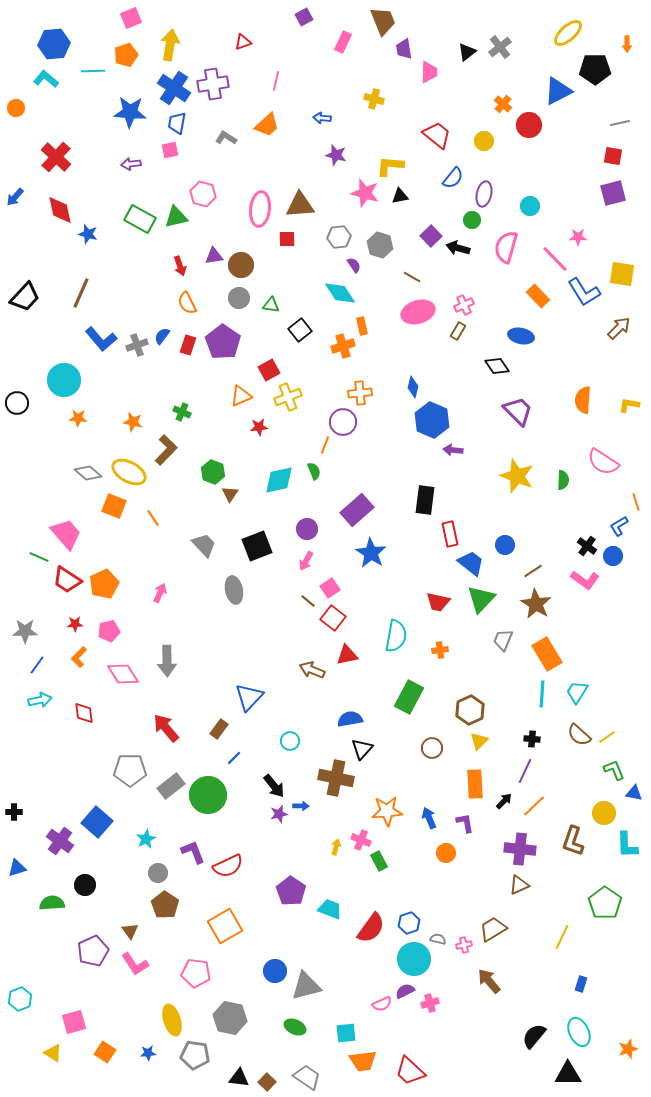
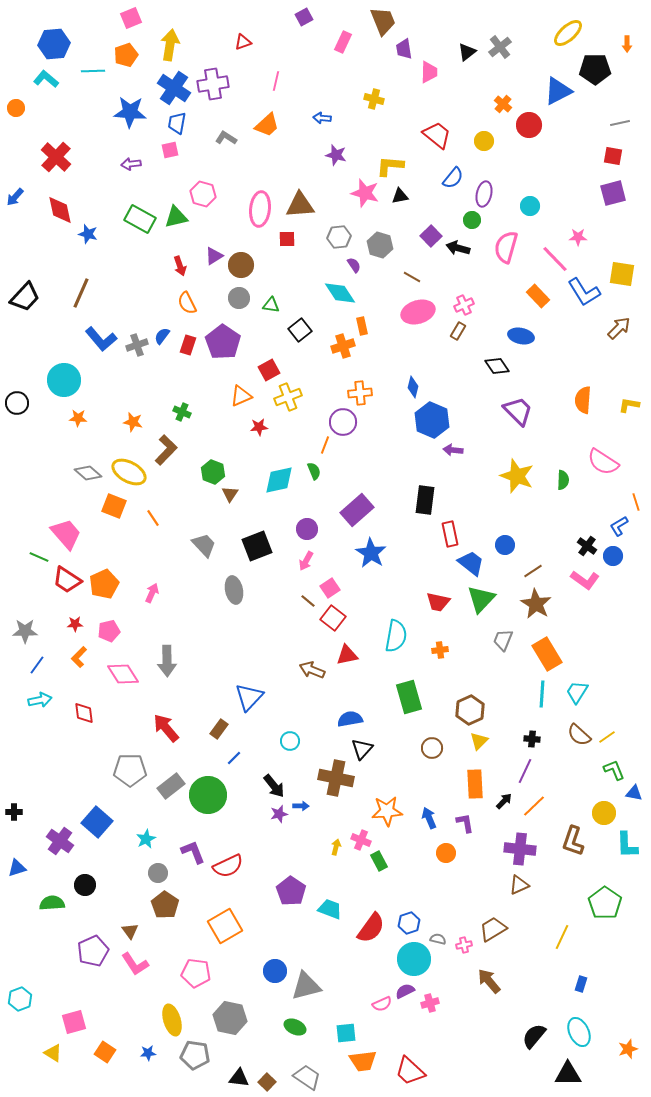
purple triangle at (214, 256): rotated 24 degrees counterclockwise
pink arrow at (160, 593): moved 8 px left
green rectangle at (409, 697): rotated 44 degrees counterclockwise
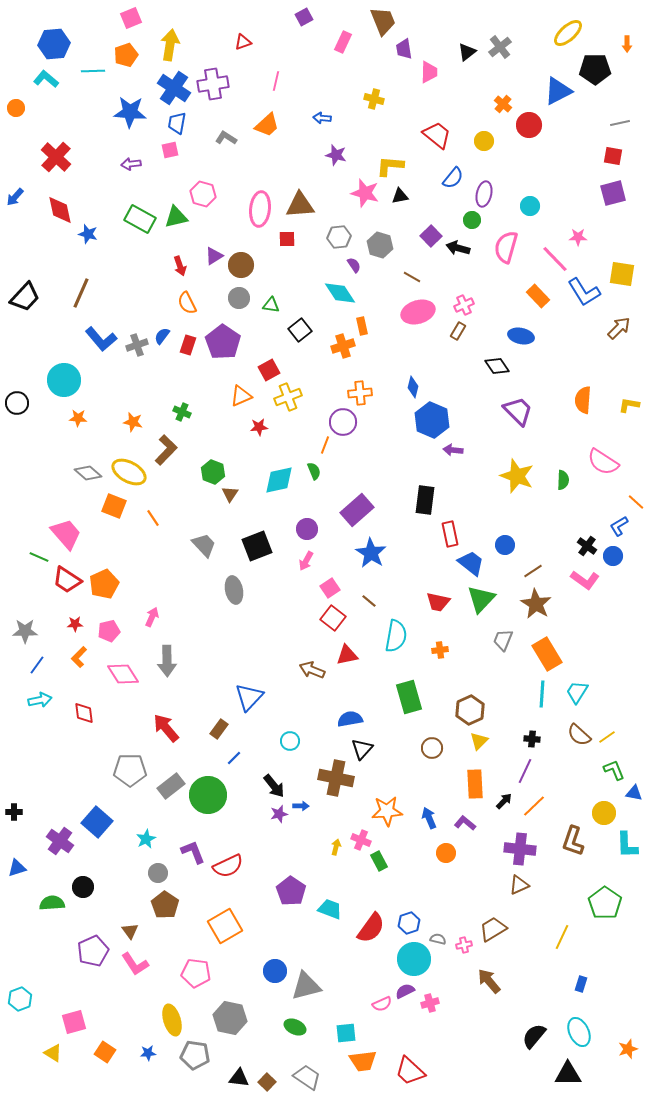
orange line at (636, 502): rotated 30 degrees counterclockwise
pink arrow at (152, 593): moved 24 px down
brown line at (308, 601): moved 61 px right
purple L-shape at (465, 823): rotated 40 degrees counterclockwise
black circle at (85, 885): moved 2 px left, 2 px down
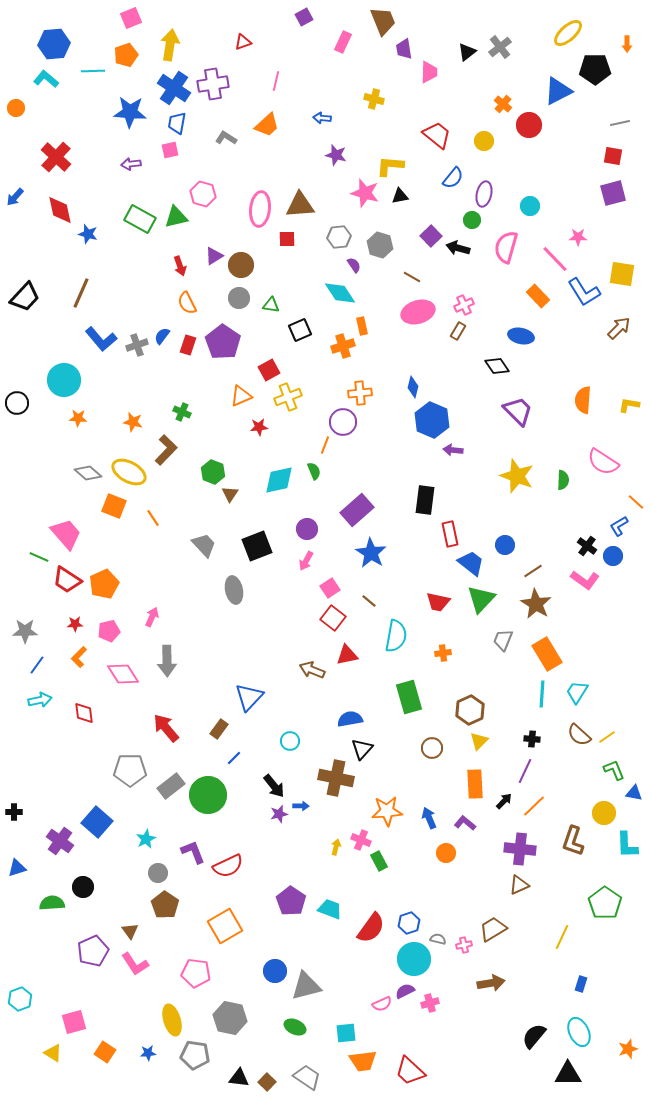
black square at (300, 330): rotated 15 degrees clockwise
orange cross at (440, 650): moved 3 px right, 3 px down
purple pentagon at (291, 891): moved 10 px down
brown arrow at (489, 981): moved 2 px right, 2 px down; rotated 120 degrees clockwise
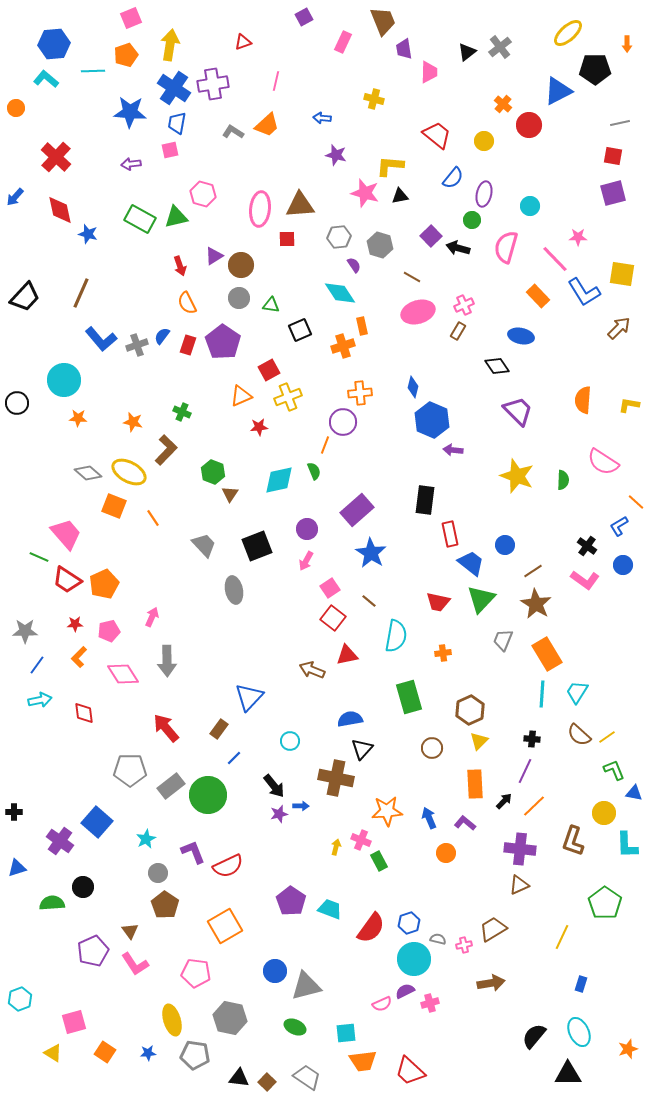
gray L-shape at (226, 138): moved 7 px right, 6 px up
blue circle at (613, 556): moved 10 px right, 9 px down
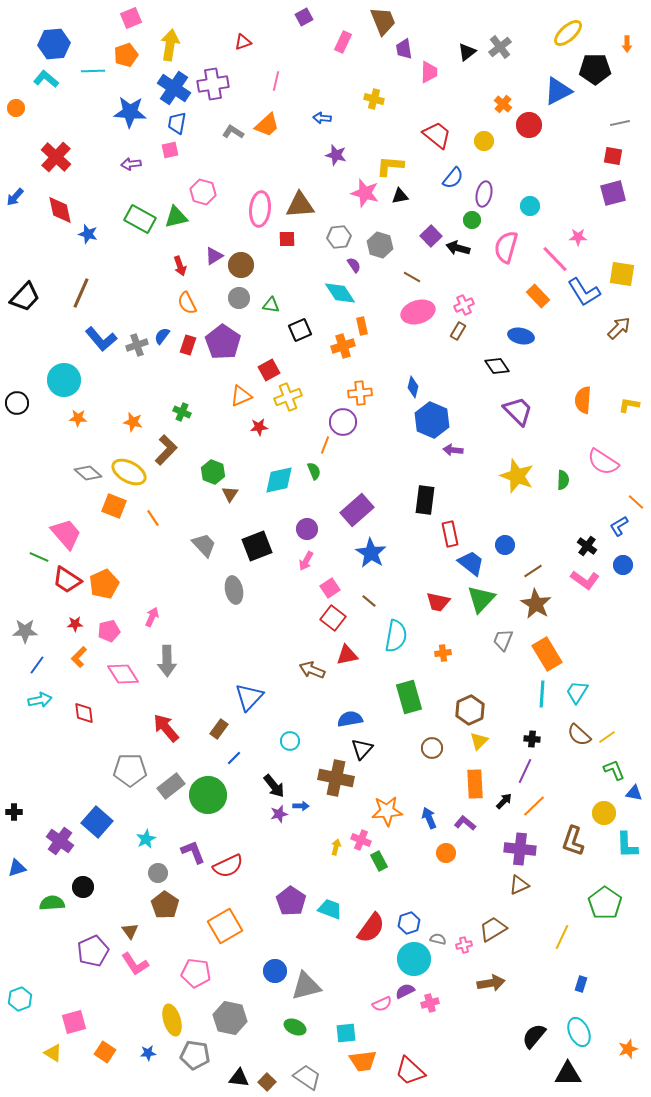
pink hexagon at (203, 194): moved 2 px up
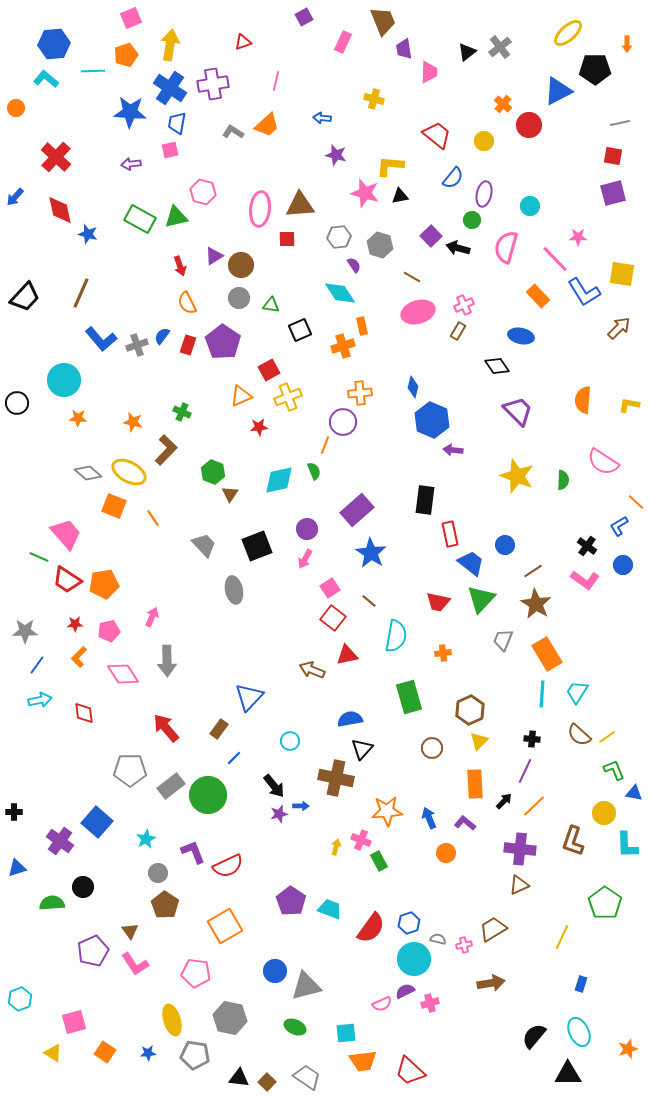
blue cross at (174, 88): moved 4 px left
pink arrow at (306, 561): moved 1 px left, 2 px up
orange pentagon at (104, 584): rotated 16 degrees clockwise
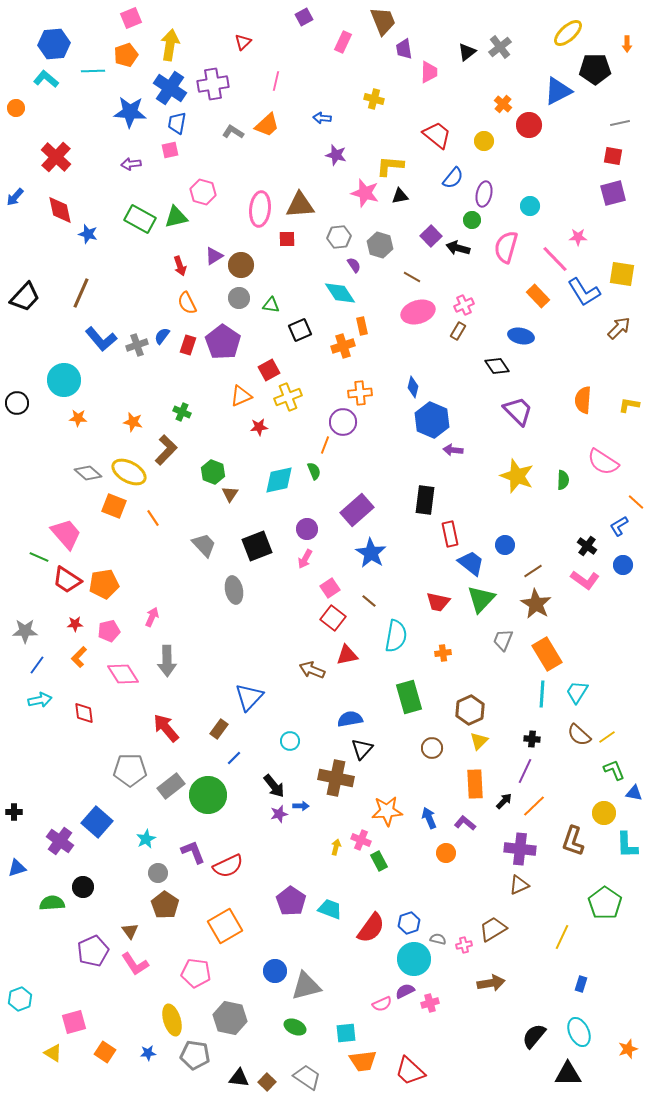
red triangle at (243, 42): rotated 24 degrees counterclockwise
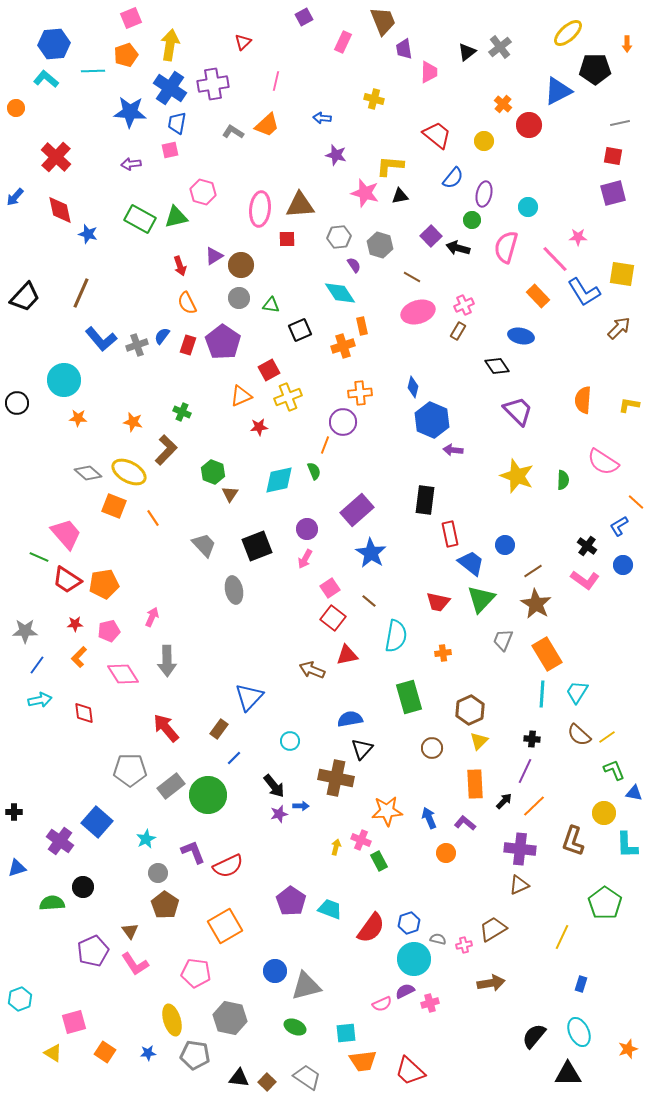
cyan circle at (530, 206): moved 2 px left, 1 px down
